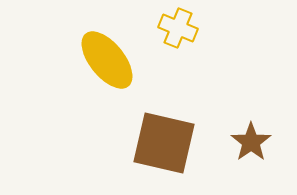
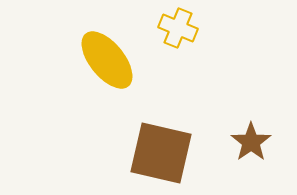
brown square: moved 3 px left, 10 px down
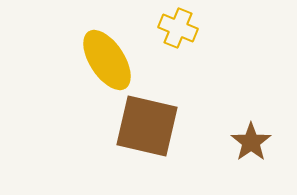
yellow ellipse: rotated 6 degrees clockwise
brown square: moved 14 px left, 27 px up
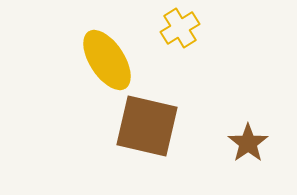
yellow cross: moved 2 px right; rotated 36 degrees clockwise
brown star: moved 3 px left, 1 px down
